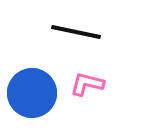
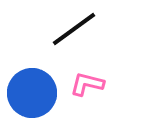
black line: moved 2 px left, 3 px up; rotated 48 degrees counterclockwise
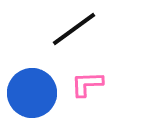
pink L-shape: rotated 16 degrees counterclockwise
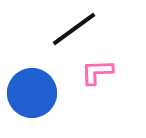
pink L-shape: moved 10 px right, 12 px up
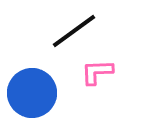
black line: moved 2 px down
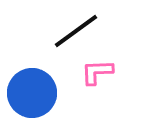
black line: moved 2 px right
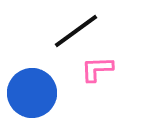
pink L-shape: moved 3 px up
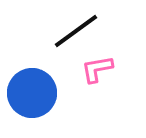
pink L-shape: rotated 8 degrees counterclockwise
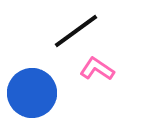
pink L-shape: rotated 44 degrees clockwise
